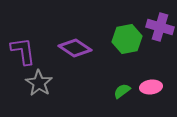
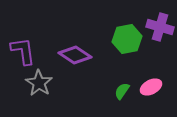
purple diamond: moved 7 px down
pink ellipse: rotated 20 degrees counterclockwise
green semicircle: rotated 18 degrees counterclockwise
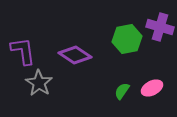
pink ellipse: moved 1 px right, 1 px down
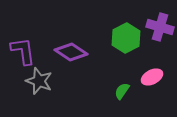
green hexagon: moved 1 px left, 1 px up; rotated 16 degrees counterclockwise
purple diamond: moved 4 px left, 3 px up
gray star: moved 2 px up; rotated 12 degrees counterclockwise
pink ellipse: moved 11 px up
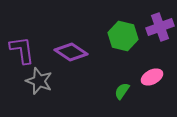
purple cross: rotated 36 degrees counterclockwise
green hexagon: moved 3 px left, 2 px up; rotated 20 degrees counterclockwise
purple L-shape: moved 1 px left, 1 px up
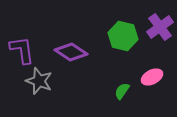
purple cross: rotated 16 degrees counterclockwise
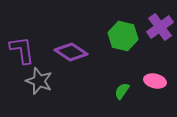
pink ellipse: moved 3 px right, 4 px down; rotated 40 degrees clockwise
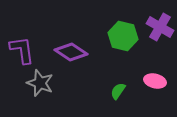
purple cross: rotated 24 degrees counterclockwise
gray star: moved 1 px right, 2 px down
green semicircle: moved 4 px left
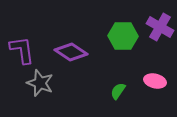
green hexagon: rotated 12 degrees counterclockwise
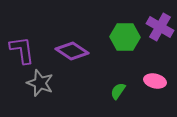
green hexagon: moved 2 px right, 1 px down
purple diamond: moved 1 px right, 1 px up
